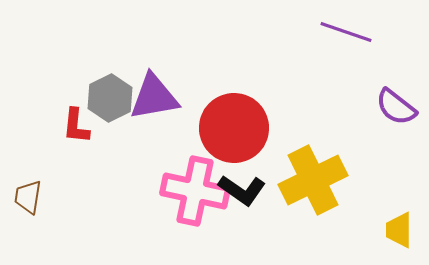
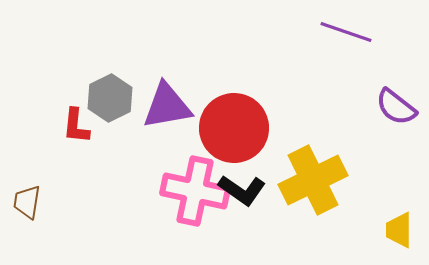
purple triangle: moved 13 px right, 9 px down
brown trapezoid: moved 1 px left, 5 px down
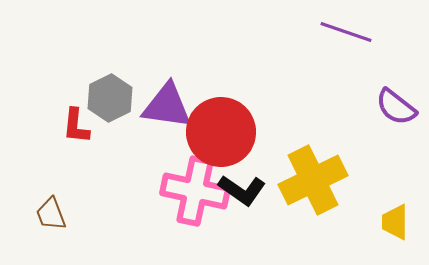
purple triangle: rotated 18 degrees clockwise
red circle: moved 13 px left, 4 px down
brown trapezoid: moved 24 px right, 12 px down; rotated 30 degrees counterclockwise
yellow trapezoid: moved 4 px left, 8 px up
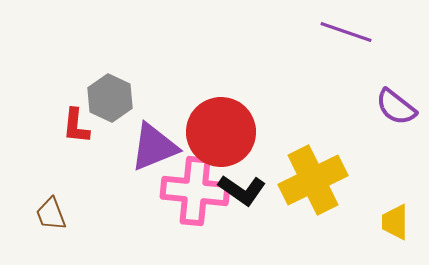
gray hexagon: rotated 9 degrees counterclockwise
purple triangle: moved 13 px left, 41 px down; rotated 30 degrees counterclockwise
pink cross: rotated 6 degrees counterclockwise
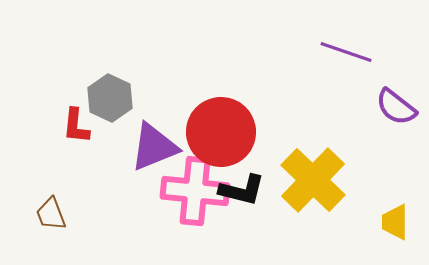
purple line: moved 20 px down
yellow cross: rotated 20 degrees counterclockwise
black L-shape: rotated 21 degrees counterclockwise
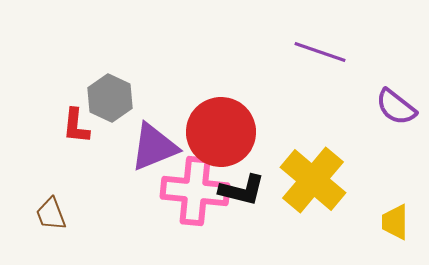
purple line: moved 26 px left
yellow cross: rotated 4 degrees counterclockwise
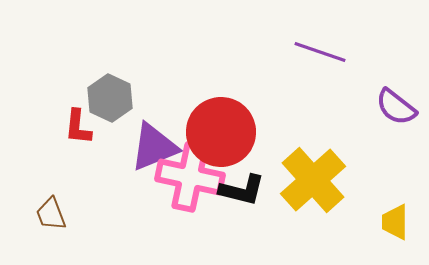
red L-shape: moved 2 px right, 1 px down
yellow cross: rotated 8 degrees clockwise
pink cross: moved 5 px left, 14 px up; rotated 6 degrees clockwise
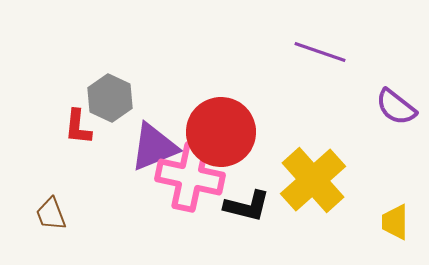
black L-shape: moved 5 px right, 16 px down
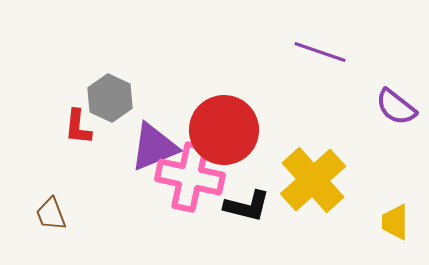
red circle: moved 3 px right, 2 px up
